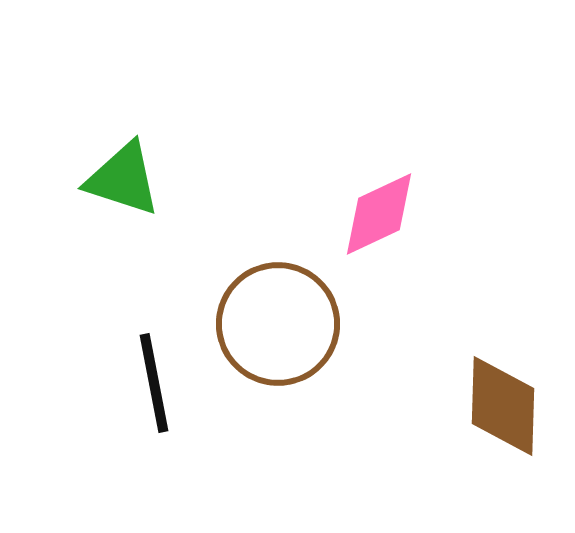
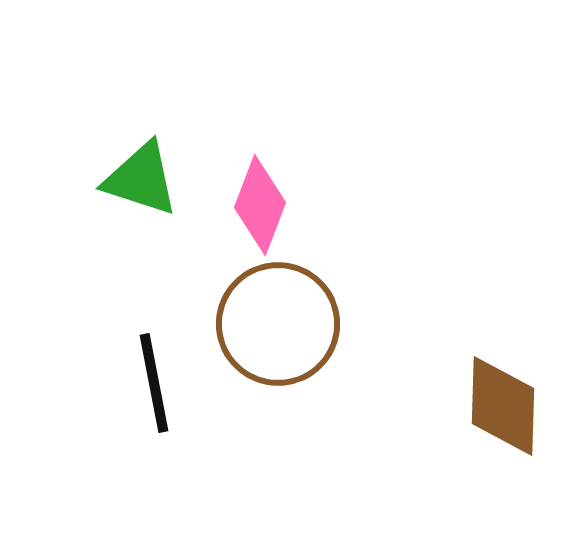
green triangle: moved 18 px right
pink diamond: moved 119 px left, 9 px up; rotated 44 degrees counterclockwise
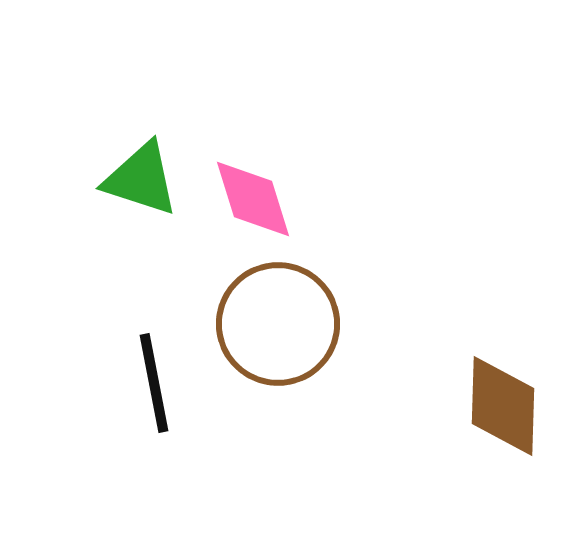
pink diamond: moved 7 px left, 6 px up; rotated 38 degrees counterclockwise
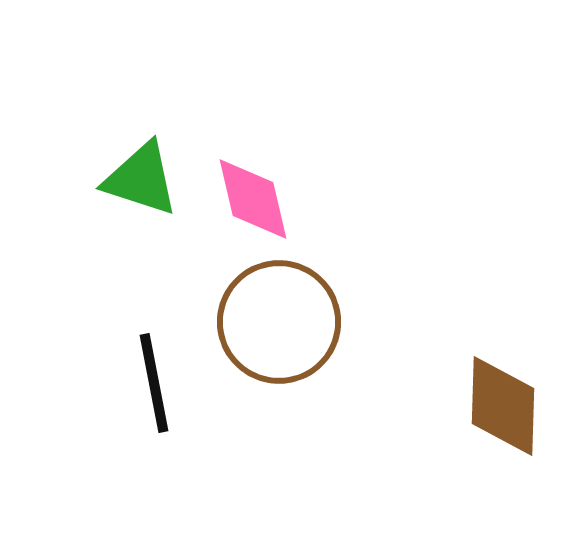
pink diamond: rotated 4 degrees clockwise
brown circle: moved 1 px right, 2 px up
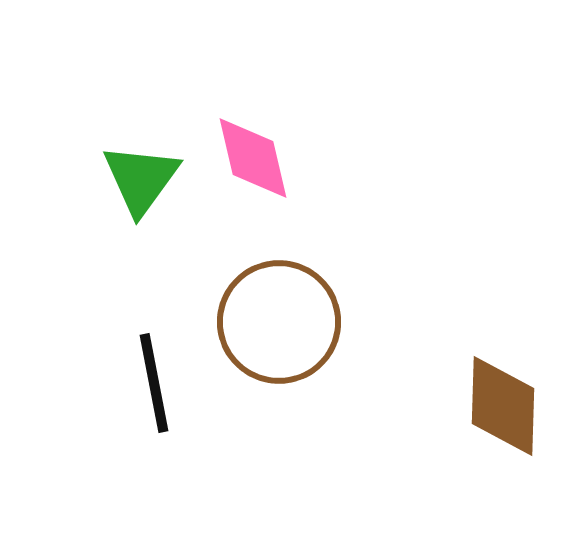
green triangle: rotated 48 degrees clockwise
pink diamond: moved 41 px up
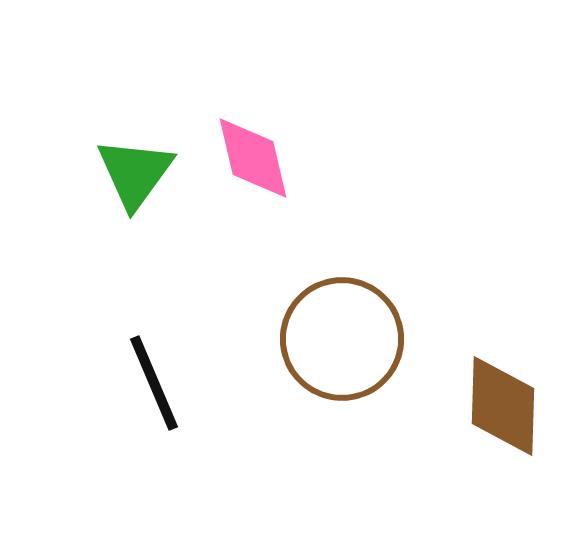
green triangle: moved 6 px left, 6 px up
brown circle: moved 63 px right, 17 px down
black line: rotated 12 degrees counterclockwise
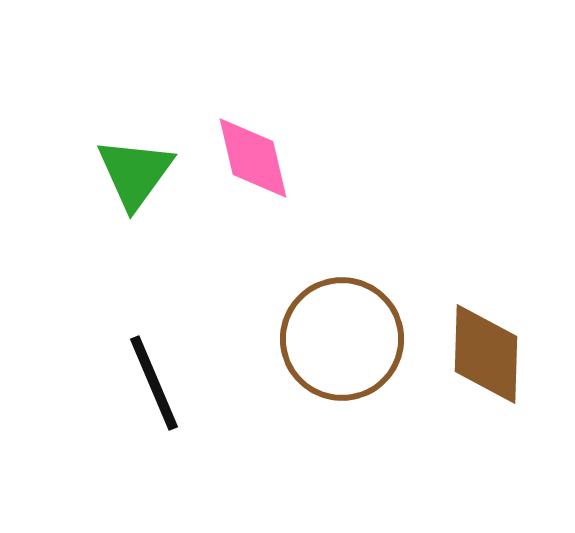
brown diamond: moved 17 px left, 52 px up
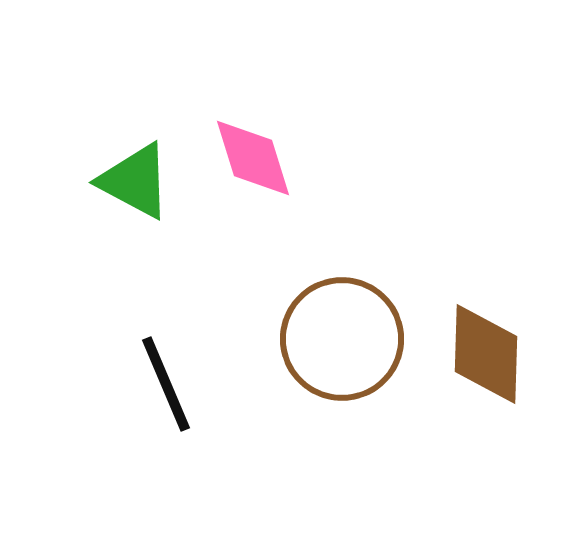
pink diamond: rotated 4 degrees counterclockwise
green triangle: moved 8 px down; rotated 38 degrees counterclockwise
black line: moved 12 px right, 1 px down
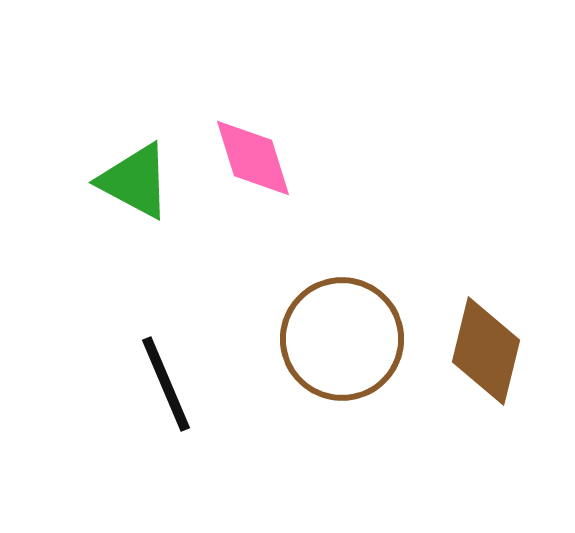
brown diamond: moved 3 px up; rotated 12 degrees clockwise
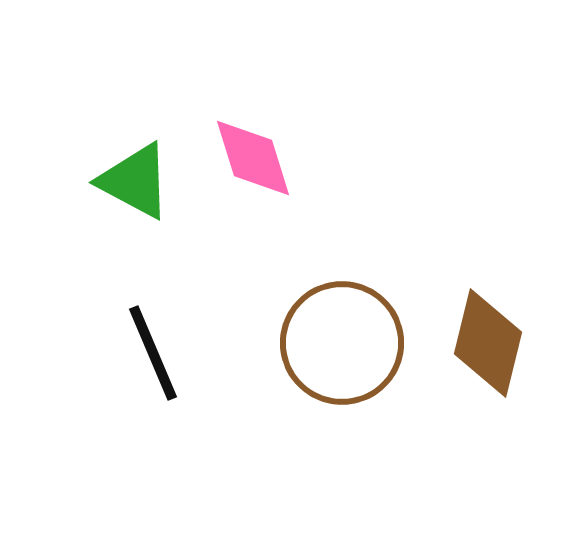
brown circle: moved 4 px down
brown diamond: moved 2 px right, 8 px up
black line: moved 13 px left, 31 px up
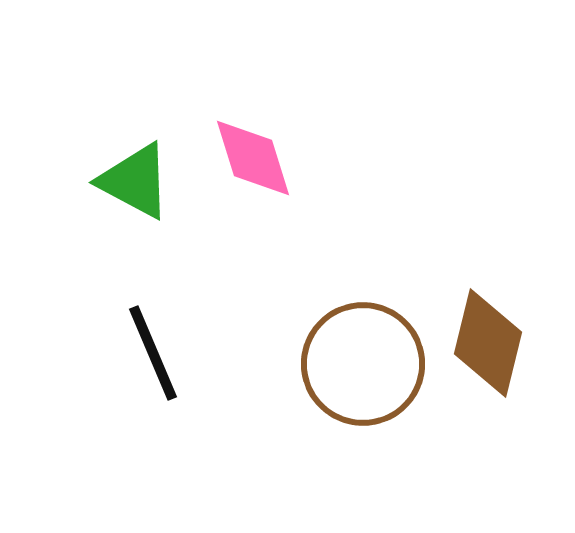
brown circle: moved 21 px right, 21 px down
